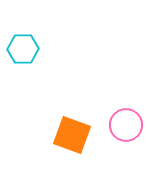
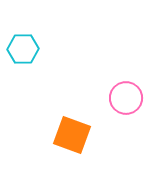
pink circle: moved 27 px up
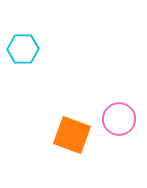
pink circle: moved 7 px left, 21 px down
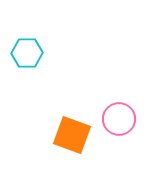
cyan hexagon: moved 4 px right, 4 px down
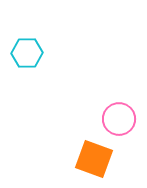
orange square: moved 22 px right, 24 px down
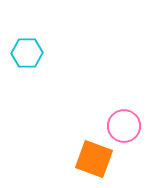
pink circle: moved 5 px right, 7 px down
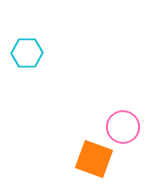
pink circle: moved 1 px left, 1 px down
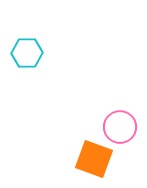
pink circle: moved 3 px left
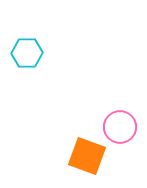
orange square: moved 7 px left, 3 px up
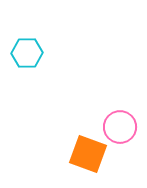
orange square: moved 1 px right, 2 px up
